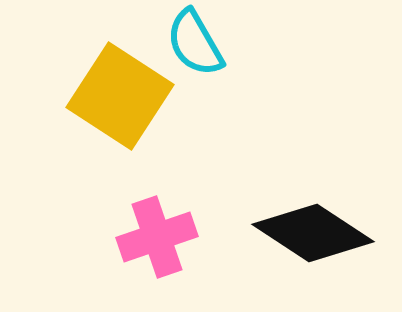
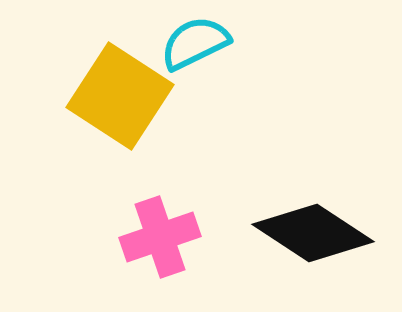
cyan semicircle: rotated 94 degrees clockwise
pink cross: moved 3 px right
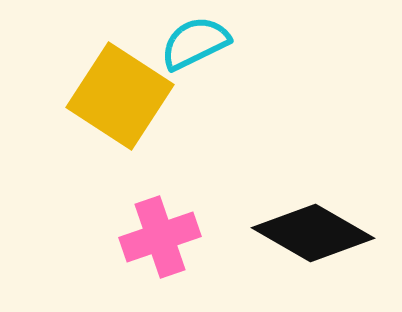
black diamond: rotated 3 degrees counterclockwise
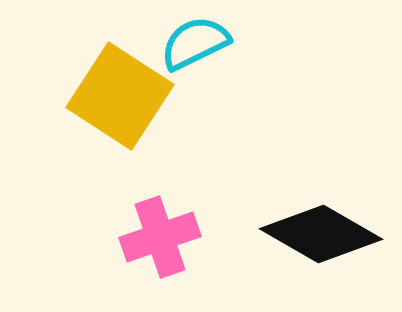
black diamond: moved 8 px right, 1 px down
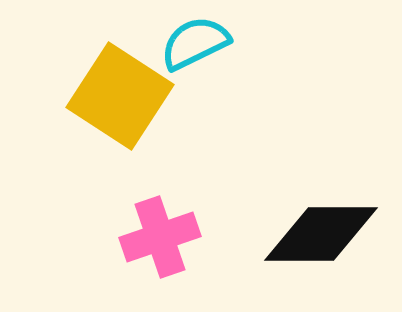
black diamond: rotated 30 degrees counterclockwise
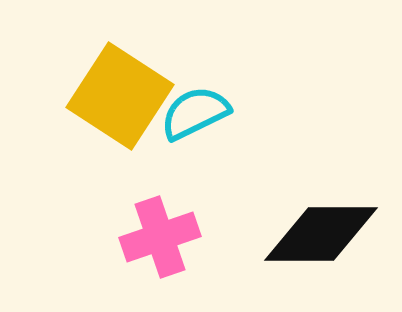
cyan semicircle: moved 70 px down
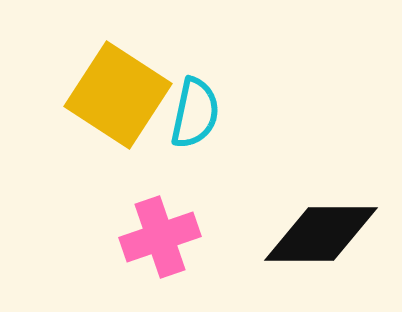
yellow square: moved 2 px left, 1 px up
cyan semicircle: rotated 128 degrees clockwise
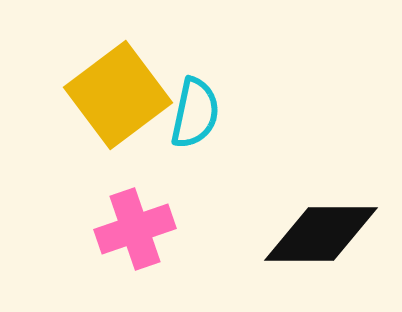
yellow square: rotated 20 degrees clockwise
pink cross: moved 25 px left, 8 px up
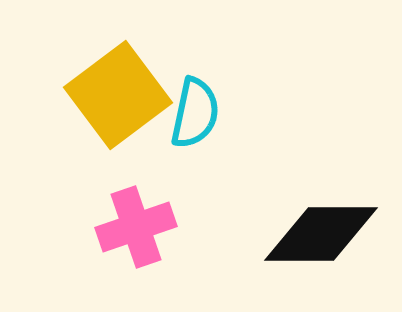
pink cross: moved 1 px right, 2 px up
